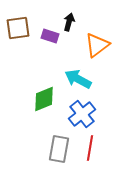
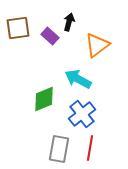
purple rectangle: rotated 24 degrees clockwise
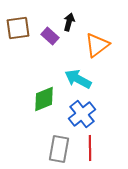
red line: rotated 10 degrees counterclockwise
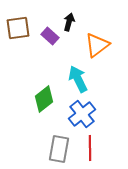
cyan arrow: rotated 36 degrees clockwise
green diamond: rotated 16 degrees counterclockwise
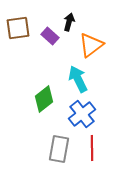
orange triangle: moved 6 px left
red line: moved 2 px right
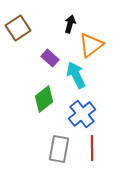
black arrow: moved 1 px right, 2 px down
brown square: rotated 25 degrees counterclockwise
purple rectangle: moved 22 px down
cyan arrow: moved 2 px left, 4 px up
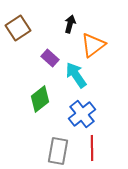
orange triangle: moved 2 px right
cyan arrow: rotated 8 degrees counterclockwise
green diamond: moved 4 px left
gray rectangle: moved 1 px left, 2 px down
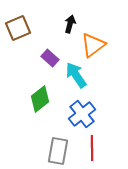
brown square: rotated 10 degrees clockwise
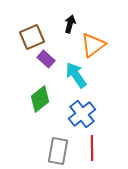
brown square: moved 14 px right, 9 px down
purple rectangle: moved 4 px left, 1 px down
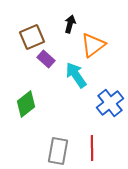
green diamond: moved 14 px left, 5 px down
blue cross: moved 28 px right, 11 px up
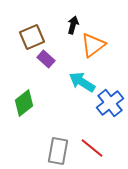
black arrow: moved 3 px right, 1 px down
cyan arrow: moved 6 px right, 7 px down; rotated 24 degrees counterclockwise
green diamond: moved 2 px left, 1 px up
red line: rotated 50 degrees counterclockwise
